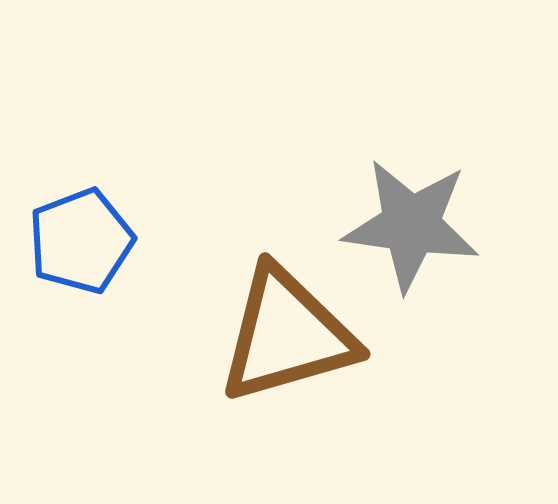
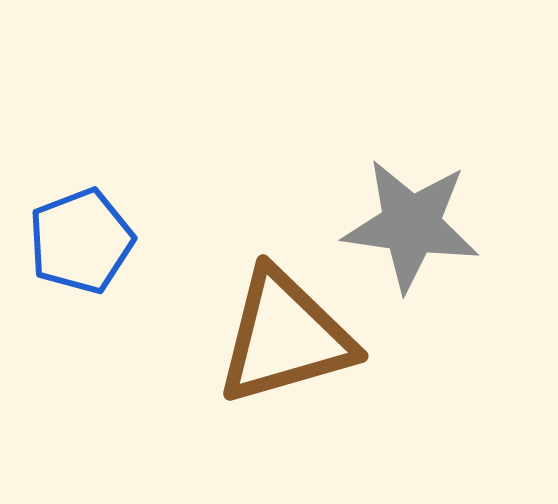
brown triangle: moved 2 px left, 2 px down
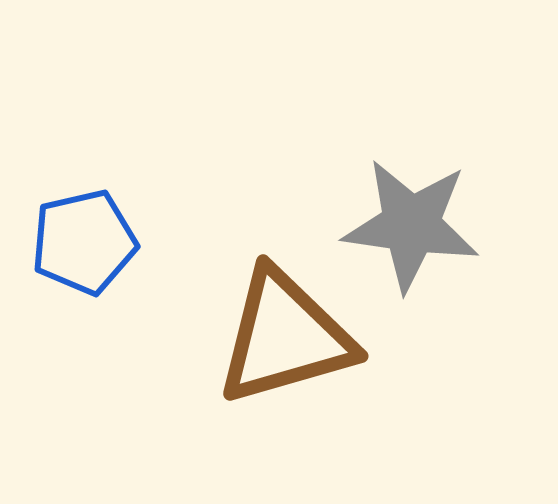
blue pentagon: moved 3 px right, 1 px down; rotated 8 degrees clockwise
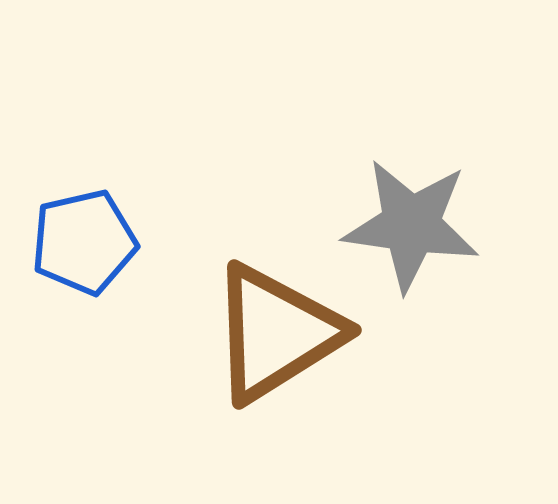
brown triangle: moved 9 px left, 4 px up; rotated 16 degrees counterclockwise
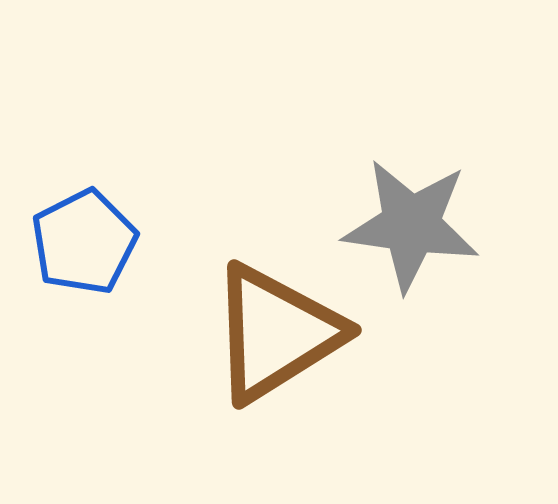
blue pentagon: rotated 14 degrees counterclockwise
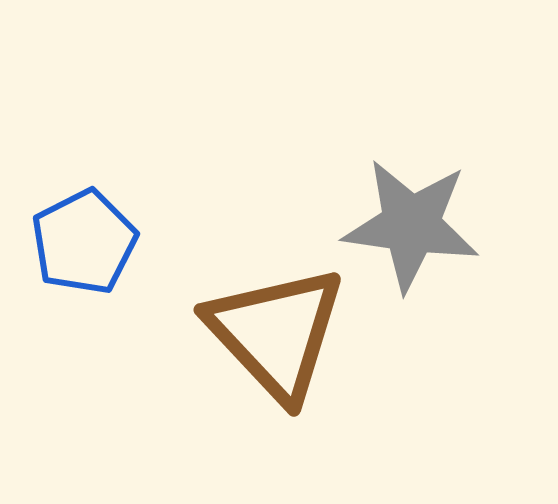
brown triangle: rotated 41 degrees counterclockwise
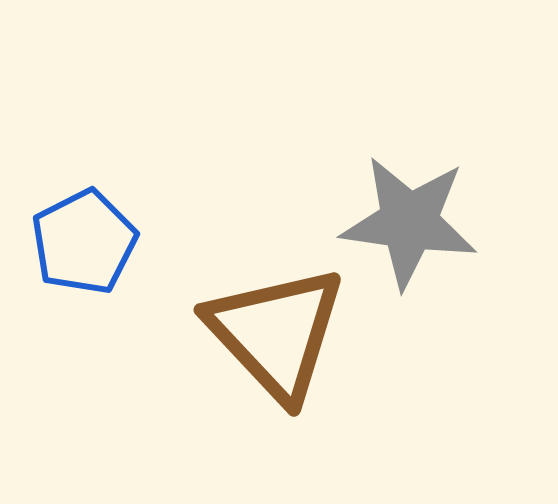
gray star: moved 2 px left, 3 px up
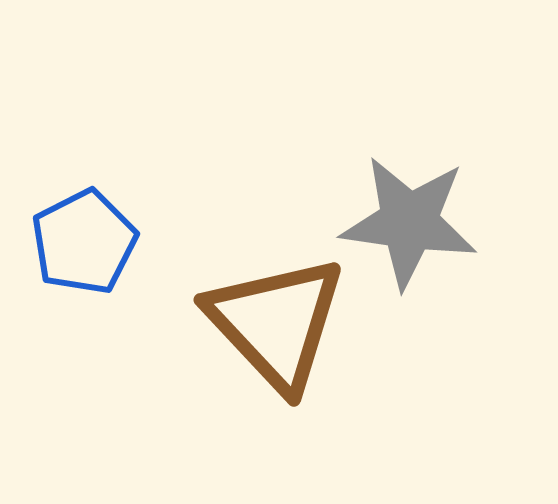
brown triangle: moved 10 px up
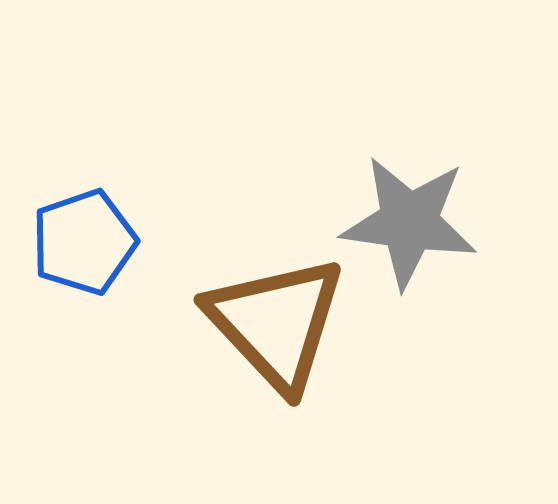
blue pentagon: rotated 8 degrees clockwise
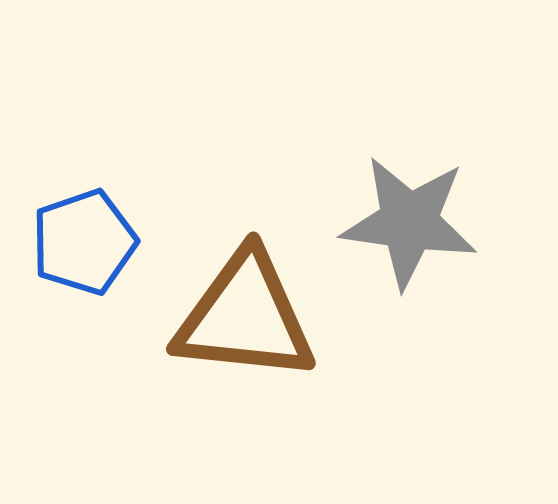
brown triangle: moved 31 px left, 6 px up; rotated 41 degrees counterclockwise
